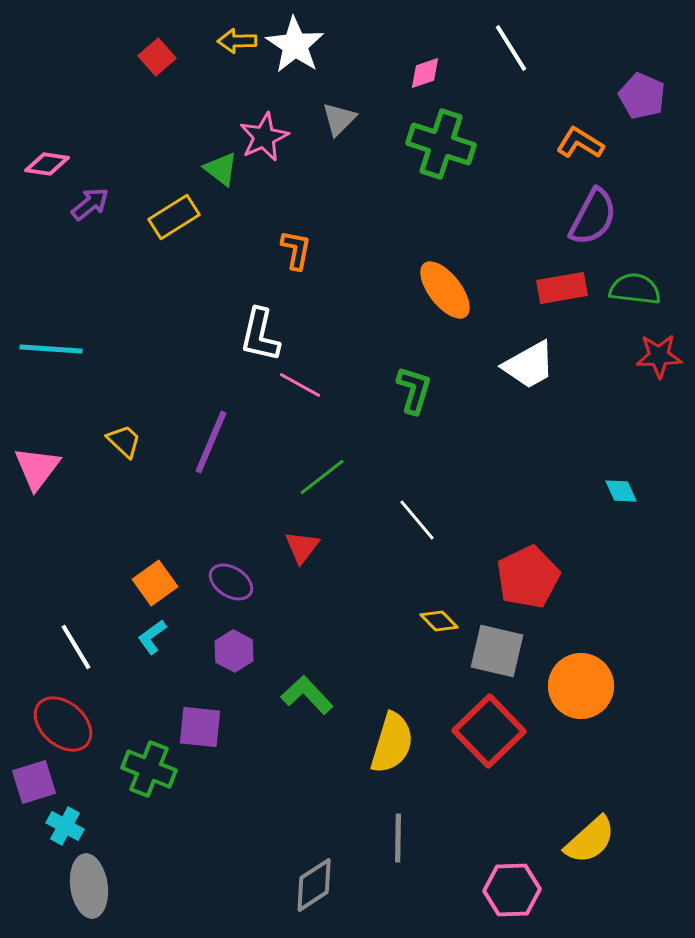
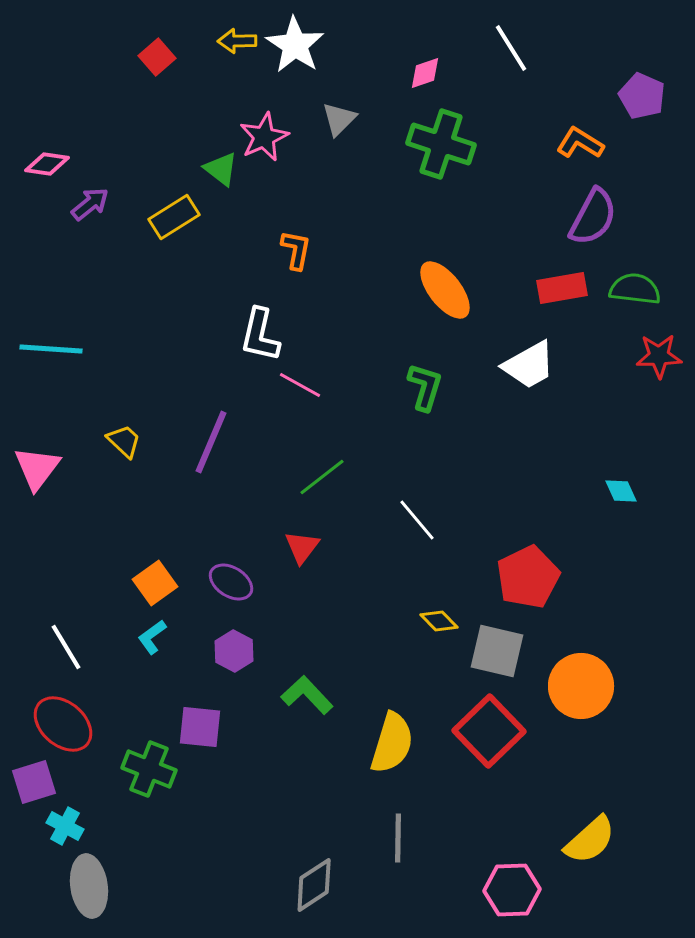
green L-shape at (414, 390): moved 11 px right, 3 px up
white line at (76, 647): moved 10 px left
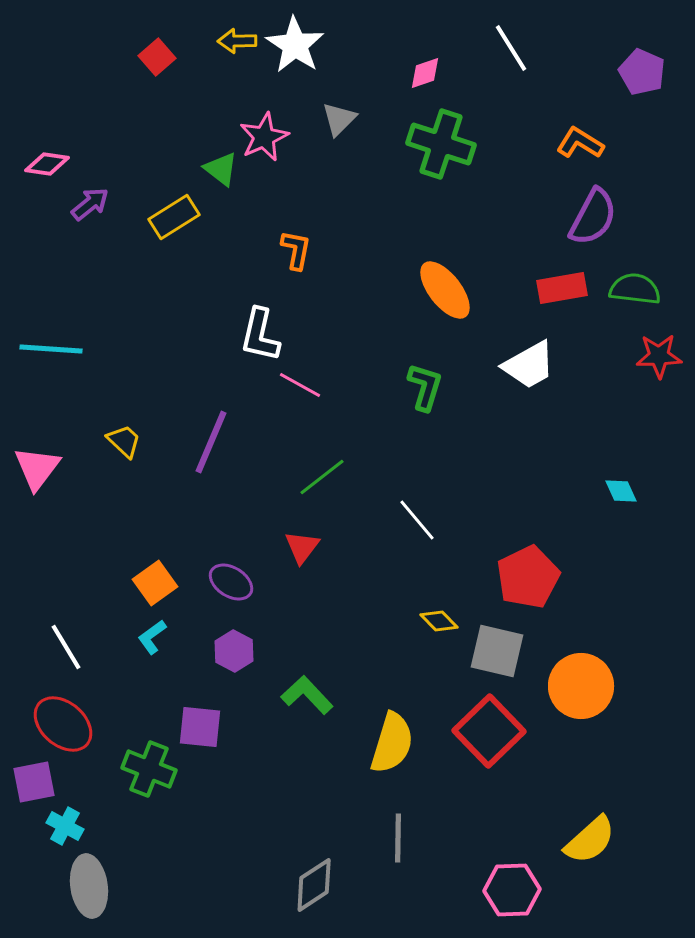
purple pentagon at (642, 96): moved 24 px up
purple square at (34, 782): rotated 6 degrees clockwise
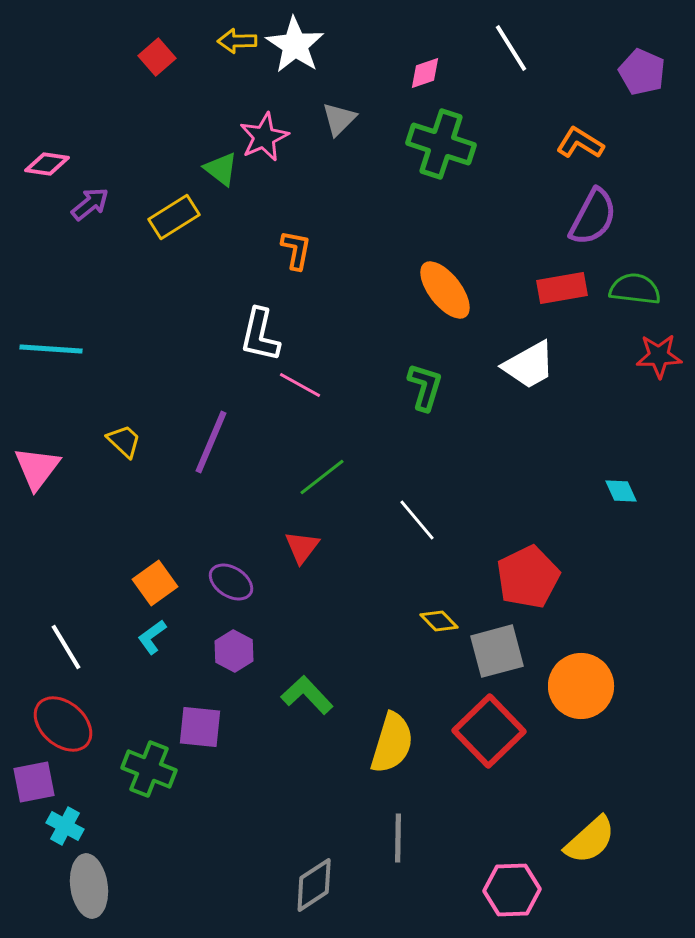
gray square at (497, 651): rotated 28 degrees counterclockwise
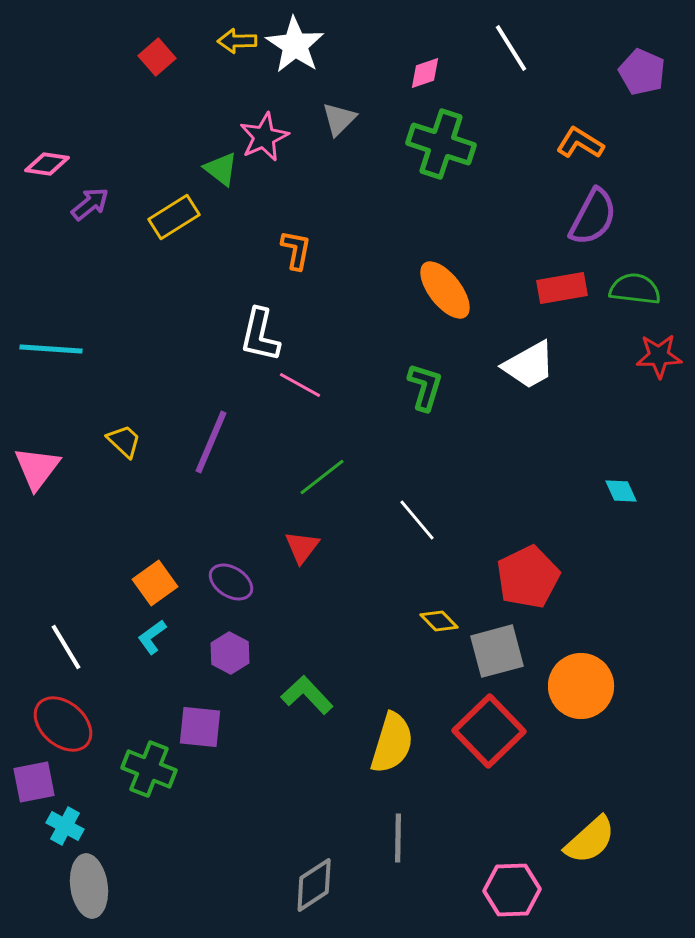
purple hexagon at (234, 651): moved 4 px left, 2 px down
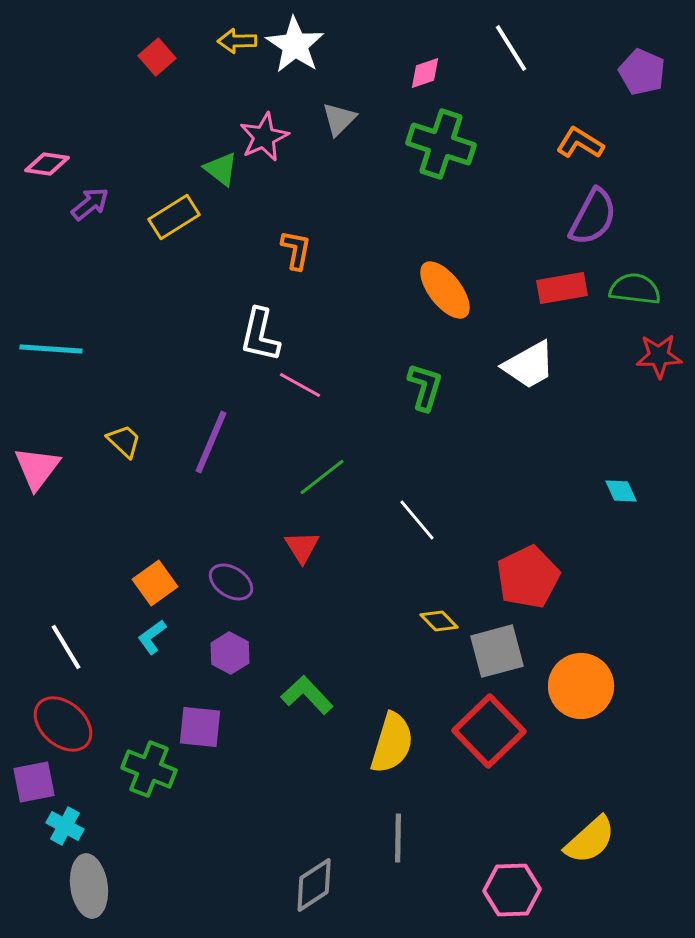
red triangle at (302, 547): rotated 9 degrees counterclockwise
